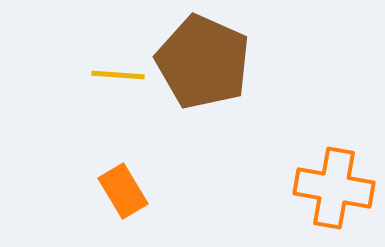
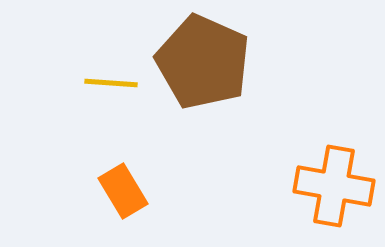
yellow line: moved 7 px left, 8 px down
orange cross: moved 2 px up
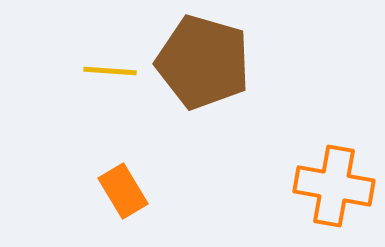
brown pentagon: rotated 8 degrees counterclockwise
yellow line: moved 1 px left, 12 px up
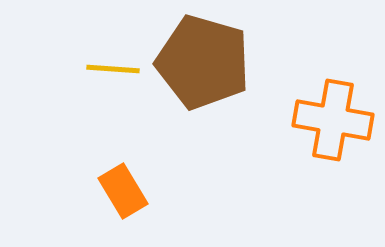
yellow line: moved 3 px right, 2 px up
orange cross: moved 1 px left, 66 px up
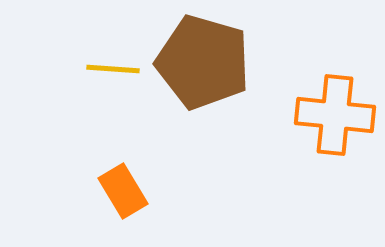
orange cross: moved 2 px right, 5 px up; rotated 4 degrees counterclockwise
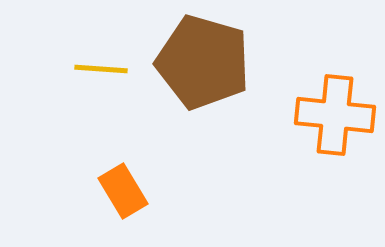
yellow line: moved 12 px left
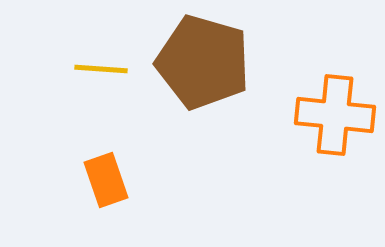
orange rectangle: moved 17 px left, 11 px up; rotated 12 degrees clockwise
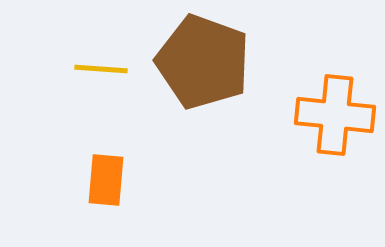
brown pentagon: rotated 4 degrees clockwise
orange rectangle: rotated 24 degrees clockwise
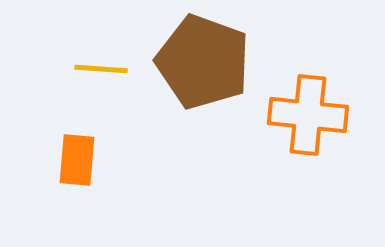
orange cross: moved 27 px left
orange rectangle: moved 29 px left, 20 px up
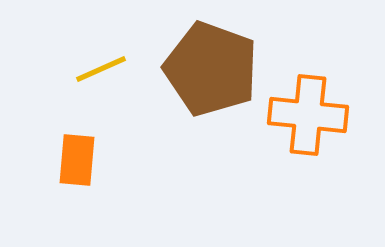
brown pentagon: moved 8 px right, 7 px down
yellow line: rotated 28 degrees counterclockwise
